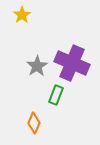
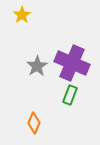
green rectangle: moved 14 px right
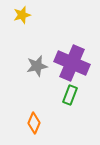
yellow star: rotated 18 degrees clockwise
gray star: rotated 20 degrees clockwise
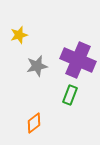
yellow star: moved 3 px left, 20 px down
purple cross: moved 6 px right, 3 px up
orange diamond: rotated 30 degrees clockwise
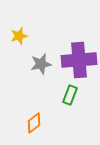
yellow star: moved 1 px down
purple cross: moved 1 px right; rotated 28 degrees counterclockwise
gray star: moved 4 px right, 2 px up
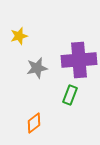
gray star: moved 4 px left, 4 px down
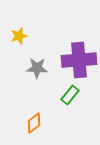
gray star: rotated 15 degrees clockwise
green rectangle: rotated 18 degrees clockwise
